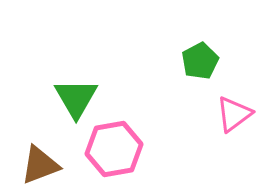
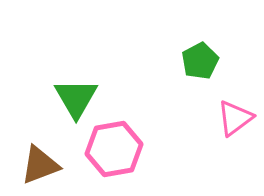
pink triangle: moved 1 px right, 4 px down
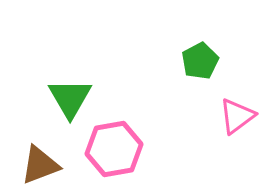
green triangle: moved 6 px left
pink triangle: moved 2 px right, 2 px up
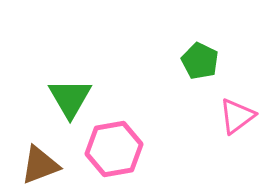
green pentagon: rotated 18 degrees counterclockwise
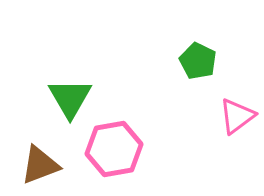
green pentagon: moved 2 px left
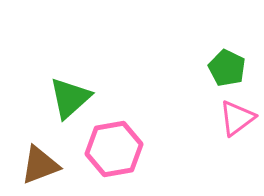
green pentagon: moved 29 px right, 7 px down
green triangle: rotated 18 degrees clockwise
pink triangle: moved 2 px down
